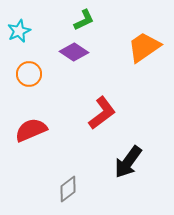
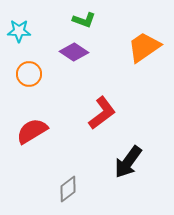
green L-shape: rotated 45 degrees clockwise
cyan star: rotated 25 degrees clockwise
red semicircle: moved 1 px right, 1 px down; rotated 8 degrees counterclockwise
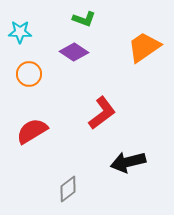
green L-shape: moved 1 px up
cyan star: moved 1 px right, 1 px down
black arrow: rotated 40 degrees clockwise
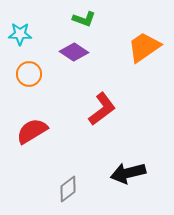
cyan star: moved 2 px down
red L-shape: moved 4 px up
black arrow: moved 11 px down
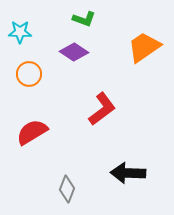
cyan star: moved 2 px up
red semicircle: moved 1 px down
black arrow: rotated 16 degrees clockwise
gray diamond: moved 1 px left; rotated 32 degrees counterclockwise
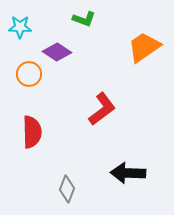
cyan star: moved 5 px up
purple diamond: moved 17 px left
red semicircle: rotated 120 degrees clockwise
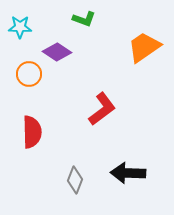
gray diamond: moved 8 px right, 9 px up
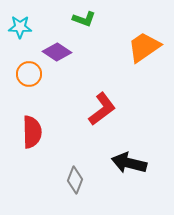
black arrow: moved 1 px right, 10 px up; rotated 12 degrees clockwise
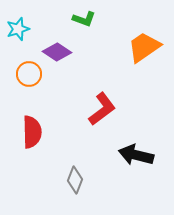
cyan star: moved 2 px left, 2 px down; rotated 20 degrees counterclockwise
black arrow: moved 7 px right, 8 px up
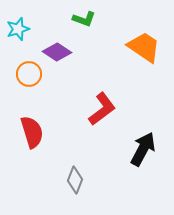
orange trapezoid: rotated 69 degrees clockwise
red semicircle: rotated 16 degrees counterclockwise
black arrow: moved 7 px right, 6 px up; rotated 104 degrees clockwise
